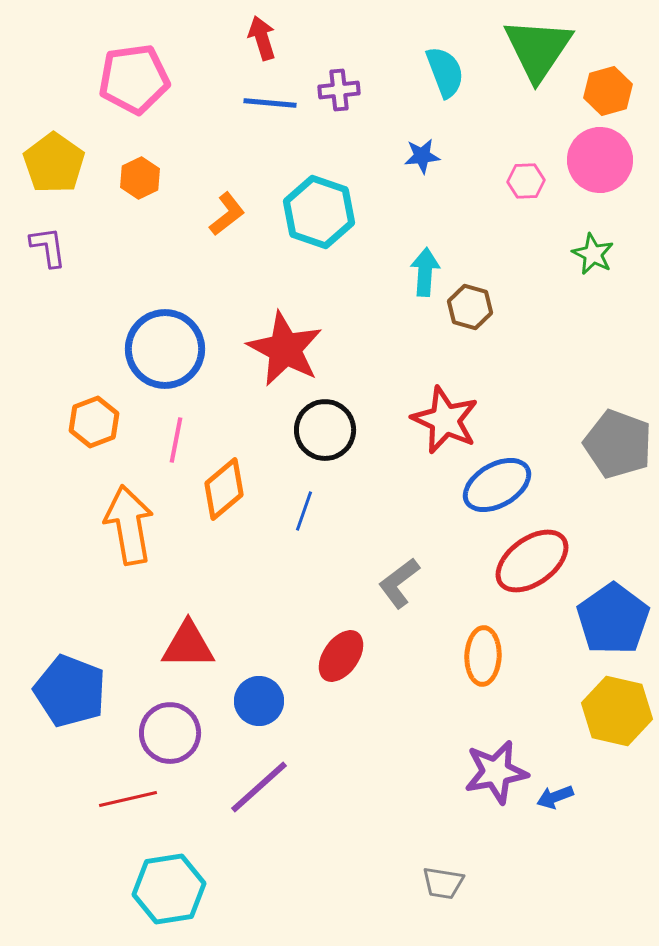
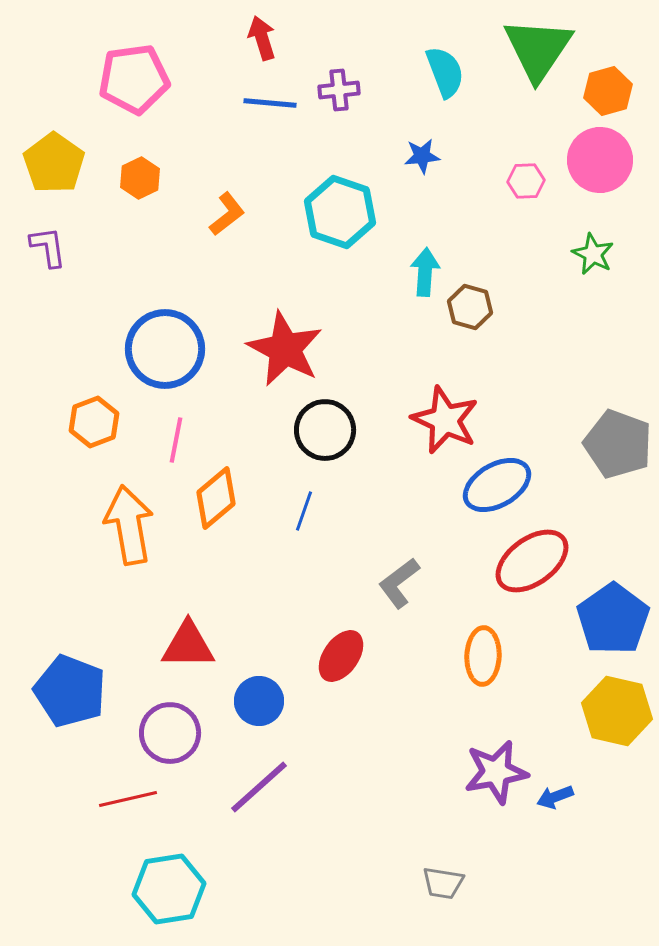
cyan hexagon at (319, 212): moved 21 px right
orange diamond at (224, 489): moved 8 px left, 9 px down
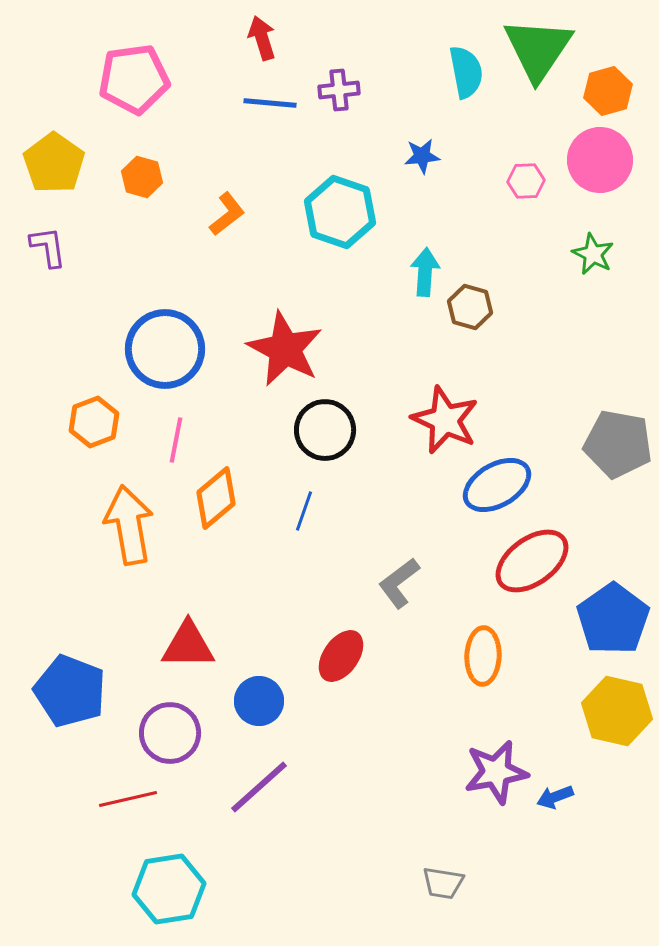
cyan semicircle at (445, 72): moved 21 px right; rotated 10 degrees clockwise
orange hexagon at (140, 178): moved 2 px right, 1 px up; rotated 18 degrees counterclockwise
gray pentagon at (618, 444): rotated 10 degrees counterclockwise
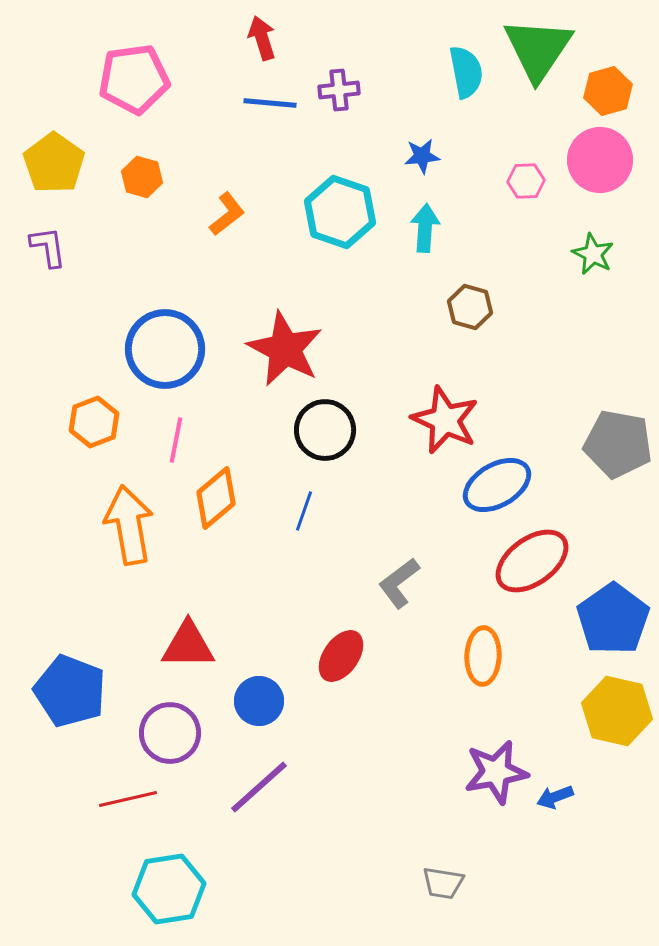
cyan arrow at (425, 272): moved 44 px up
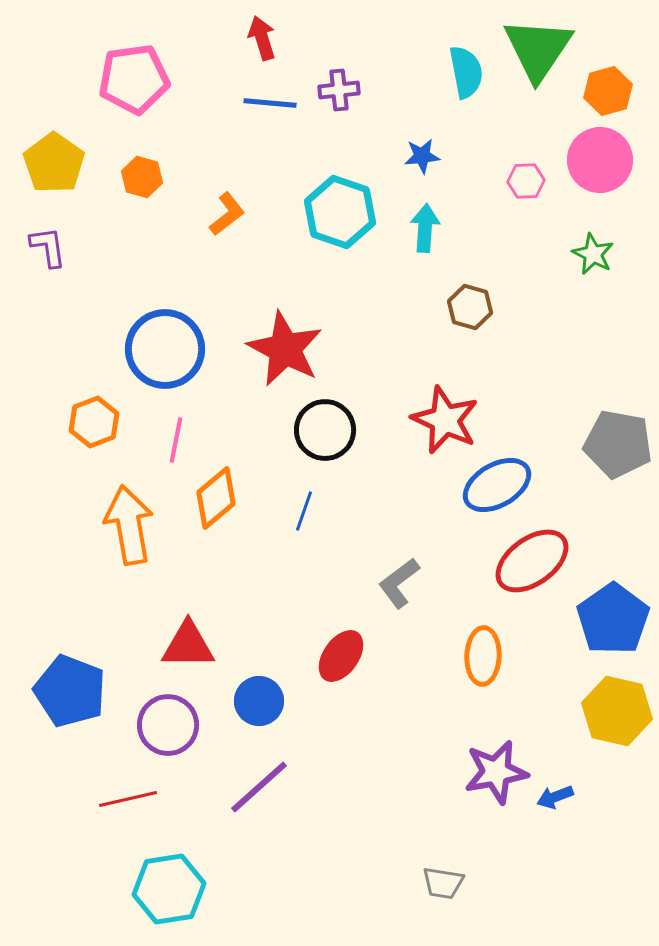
purple circle at (170, 733): moved 2 px left, 8 px up
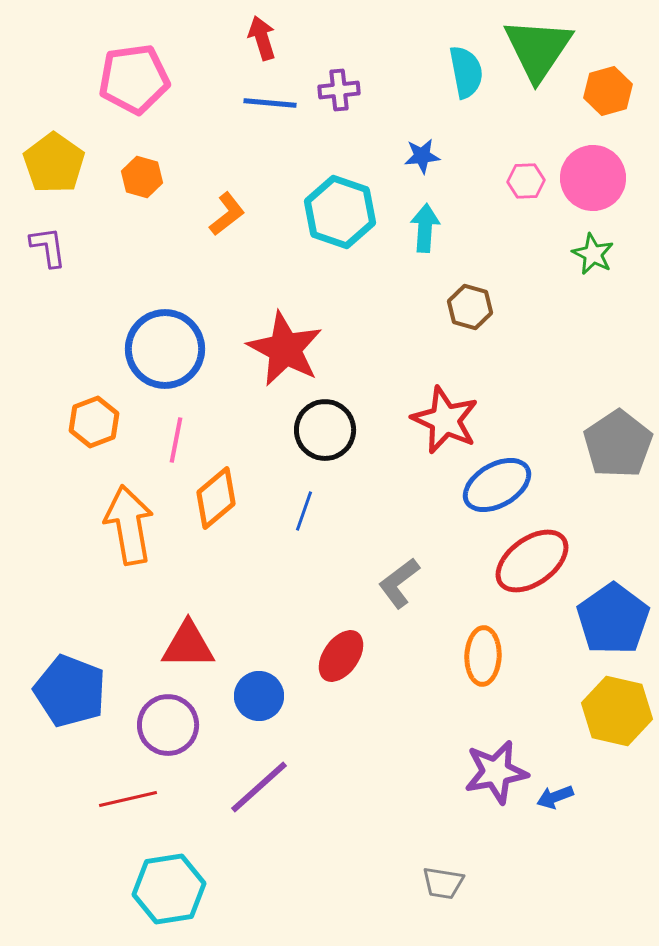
pink circle at (600, 160): moved 7 px left, 18 px down
gray pentagon at (618, 444): rotated 28 degrees clockwise
blue circle at (259, 701): moved 5 px up
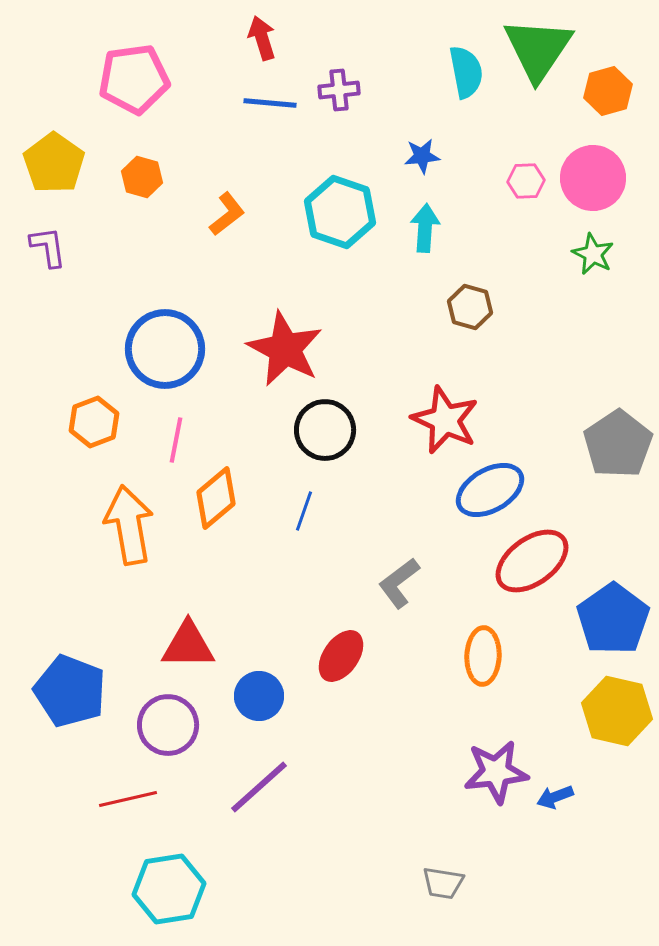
blue ellipse at (497, 485): moved 7 px left, 5 px down
purple star at (496, 772): rotated 4 degrees clockwise
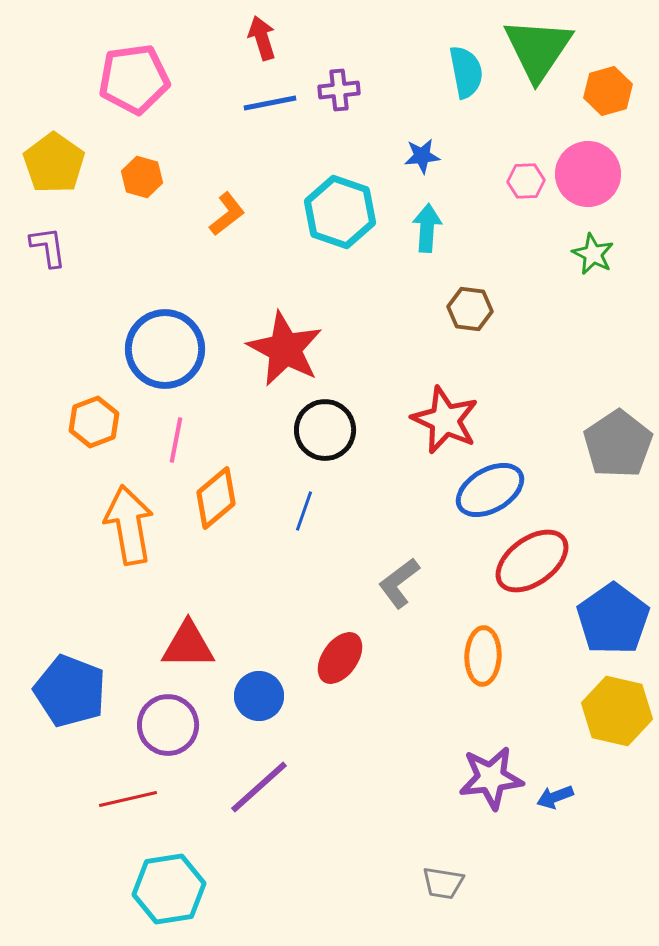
blue line at (270, 103): rotated 16 degrees counterclockwise
pink circle at (593, 178): moved 5 px left, 4 px up
cyan arrow at (425, 228): moved 2 px right
brown hexagon at (470, 307): moved 2 px down; rotated 9 degrees counterclockwise
red ellipse at (341, 656): moved 1 px left, 2 px down
purple star at (496, 772): moved 5 px left, 6 px down
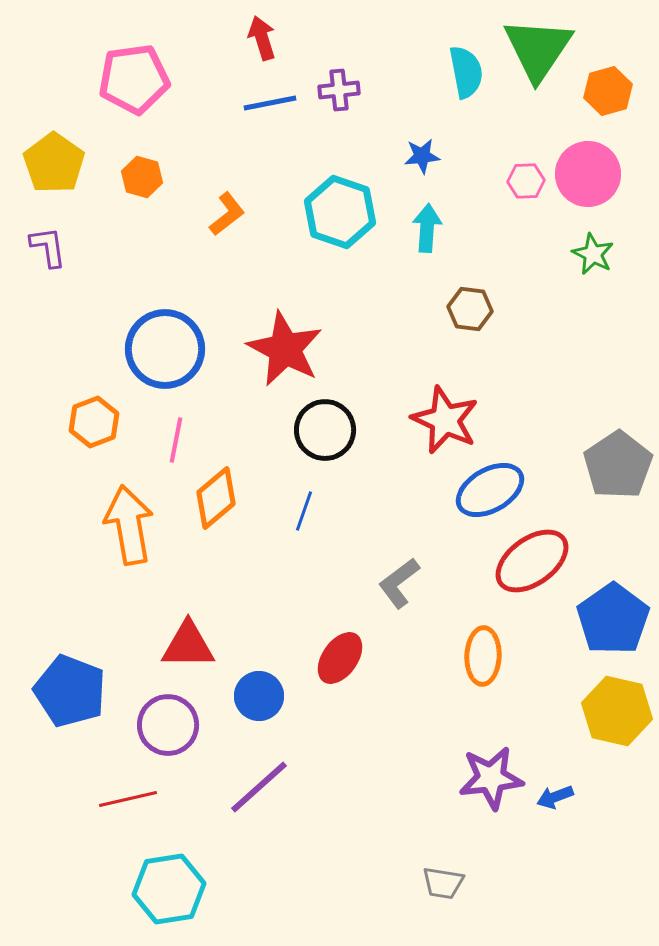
gray pentagon at (618, 444): moved 21 px down
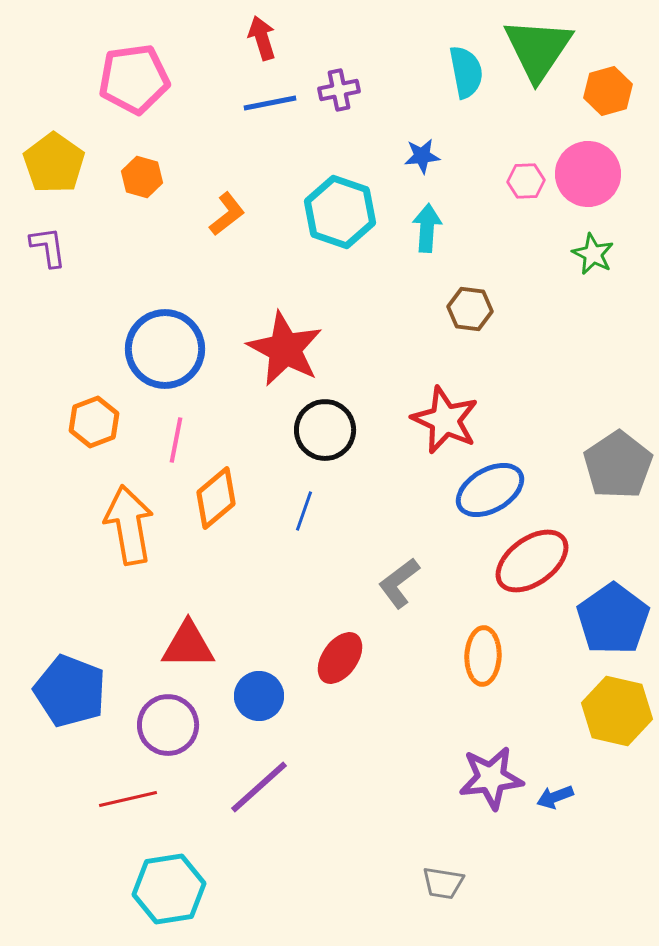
purple cross at (339, 90): rotated 6 degrees counterclockwise
